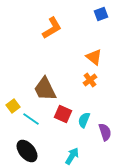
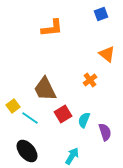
orange L-shape: rotated 25 degrees clockwise
orange triangle: moved 13 px right, 3 px up
red square: rotated 36 degrees clockwise
cyan line: moved 1 px left, 1 px up
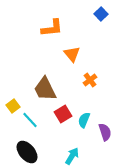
blue square: rotated 24 degrees counterclockwise
orange triangle: moved 35 px left; rotated 12 degrees clockwise
cyan line: moved 2 px down; rotated 12 degrees clockwise
black ellipse: moved 1 px down
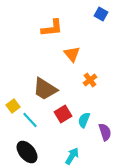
blue square: rotated 16 degrees counterclockwise
brown trapezoid: rotated 32 degrees counterclockwise
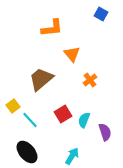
brown trapezoid: moved 4 px left, 10 px up; rotated 108 degrees clockwise
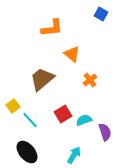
orange triangle: rotated 12 degrees counterclockwise
brown trapezoid: moved 1 px right
cyan semicircle: rotated 49 degrees clockwise
cyan arrow: moved 2 px right, 1 px up
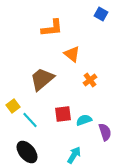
red square: rotated 24 degrees clockwise
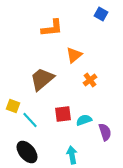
orange triangle: moved 2 px right, 1 px down; rotated 42 degrees clockwise
yellow square: rotated 32 degrees counterclockwise
cyan arrow: moved 2 px left; rotated 42 degrees counterclockwise
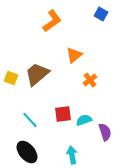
orange L-shape: moved 7 px up; rotated 30 degrees counterclockwise
brown trapezoid: moved 5 px left, 5 px up
yellow square: moved 2 px left, 28 px up
